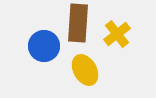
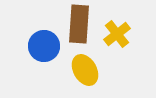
brown rectangle: moved 1 px right, 1 px down
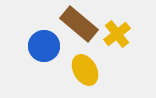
brown rectangle: rotated 54 degrees counterclockwise
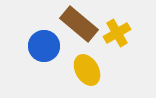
yellow cross: moved 1 px up; rotated 8 degrees clockwise
yellow ellipse: moved 2 px right
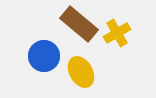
blue circle: moved 10 px down
yellow ellipse: moved 6 px left, 2 px down
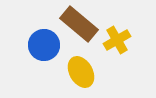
yellow cross: moved 7 px down
blue circle: moved 11 px up
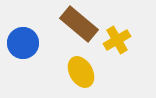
blue circle: moved 21 px left, 2 px up
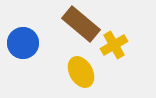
brown rectangle: moved 2 px right
yellow cross: moved 3 px left, 5 px down
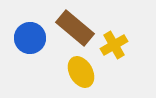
brown rectangle: moved 6 px left, 4 px down
blue circle: moved 7 px right, 5 px up
